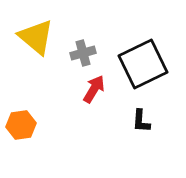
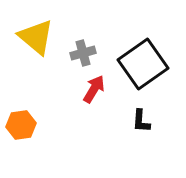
black square: rotated 9 degrees counterclockwise
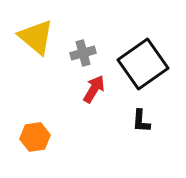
orange hexagon: moved 14 px right, 12 px down
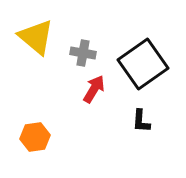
gray cross: rotated 25 degrees clockwise
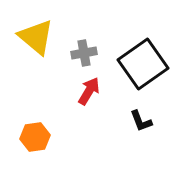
gray cross: moved 1 px right; rotated 20 degrees counterclockwise
red arrow: moved 5 px left, 2 px down
black L-shape: rotated 25 degrees counterclockwise
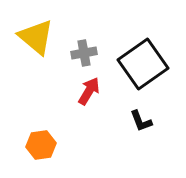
orange hexagon: moved 6 px right, 8 px down
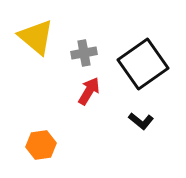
black L-shape: rotated 30 degrees counterclockwise
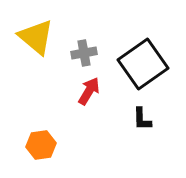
black L-shape: moved 1 px right, 2 px up; rotated 50 degrees clockwise
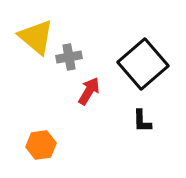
gray cross: moved 15 px left, 4 px down
black square: rotated 6 degrees counterclockwise
black L-shape: moved 2 px down
